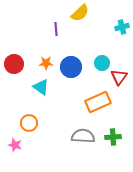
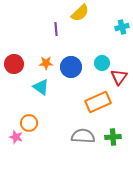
pink star: moved 1 px right, 8 px up
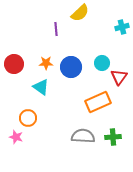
orange circle: moved 1 px left, 5 px up
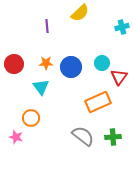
purple line: moved 9 px left, 3 px up
cyan triangle: rotated 18 degrees clockwise
orange circle: moved 3 px right
gray semicircle: rotated 35 degrees clockwise
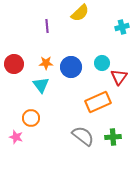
cyan triangle: moved 2 px up
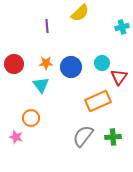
orange rectangle: moved 1 px up
gray semicircle: rotated 90 degrees counterclockwise
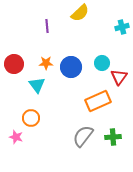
cyan triangle: moved 4 px left
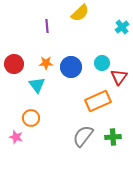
cyan cross: rotated 24 degrees counterclockwise
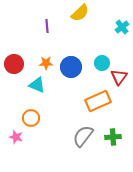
cyan triangle: rotated 30 degrees counterclockwise
